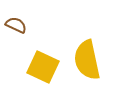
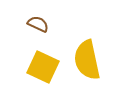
brown semicircle: moved 22 px right, 1 px up
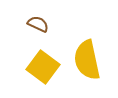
yellow square: rotated 12 degrees clockwise
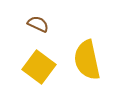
yellow square: moved 4 px left
